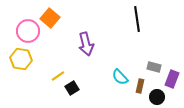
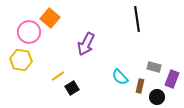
pink circle: moved 1 px right, 1 px down
purple arrow: rotated 40 degrees clockwise
yellow hexagon: moved 1 px down
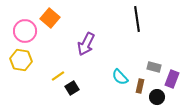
pink circle: moved 4 px left, 1 px up
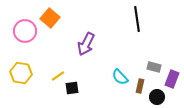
yellow hexagon: moved 13 px down
black square: rotated 24 degrees clockwise
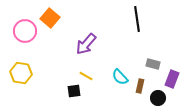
purple arrow: rotated 15 degrees clockwise
gray rectangle: moved 1 px left, 3 px up
yellow line: moved 28 px right; rotated 64 degrees clockwise
black square: moved 2 px right, 3 px down
black circle: moved 1 px right, 1 px down
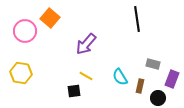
cyan semicircle: rotated 12 degrees clockwise
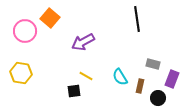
purple arrow: moved 3 px left, 2 px up; rotated 20 degrees clockwise
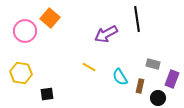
purple arrow: moved 23 px right, 8 px up
yellow line: moved 3 px right, 9 px up
black square: moved 27 px left, 3 px down
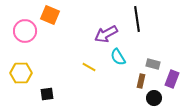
orange square: moved 3 px up; rotated 18 degrees counterclockwise
yellow hexagon: rotated 10 degrees counterclockwise
cyan semicircle: moved 2 px left, 20 px up
brown rectangle: moved 1 px right, 5 px up
black circle: moved 4 px left
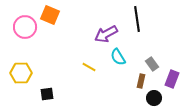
pink circle: moved 4 px up
gray rectangle: moved 1 px left; rotated 40 degrees clockwise
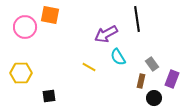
orange square: rotated 12 degrees counterclockwise
black square: moved 2 px right, 2 px down
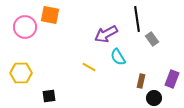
gray rectangle: moved 25 px up
